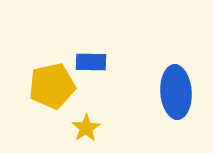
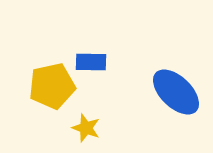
blue ellipse: rotated 42 degrees counterclockwise
yellow star: rotated 20 degrees counterclockwise
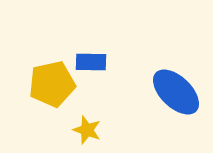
yellow pentagon: moved 2 px up
yellow star: moved 1 px right, 2 px down
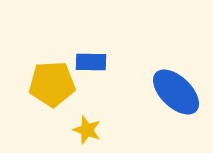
yellow pentagon: rotated 9 degrees clockwise
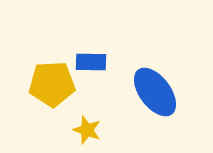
blue ellipse: moved 21 px left; rotated 9 degrees clockwise
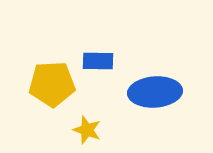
blue rectangle: moved 7 px right, 1 px up
blue ellipse: rotated 57 degrees counterclockwise
